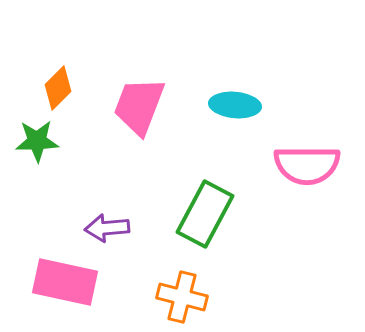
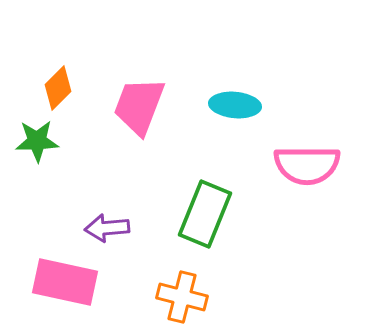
green rectangle: rotated 6 degrees counterclockwise
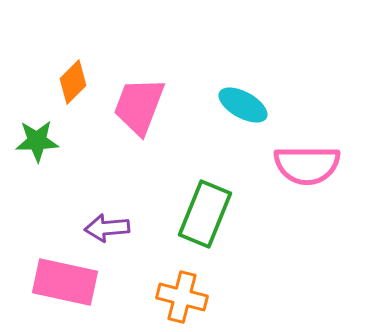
orange diamond: moved 15 px right, 6 px up
cyan ellipse: moved 8 px right; rotated 24 degrees clockwise
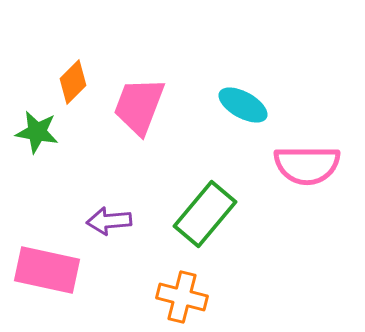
green star: moved 9 px up; rotated 12 degrees clockwise
green rectangle: rotated 18 degrees clockwise
purple arrow: moved 2 px right, 7 px up
pink rectangle: moved 18 px left, 12 px up
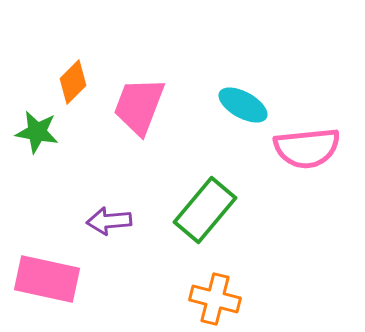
pink semicircle: moved 17 px up; rotated 6 degrees counterclockwise
green rectangle: moved 4 px up
pink rectangle: moved 9 px down
orange cross: moved 33 px right, 2 px down
